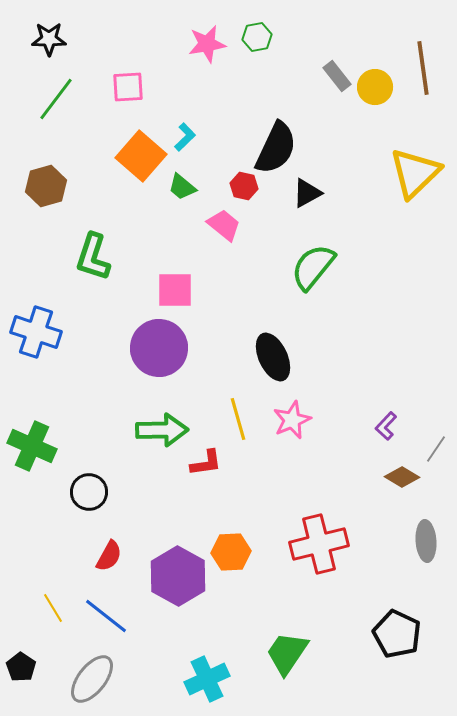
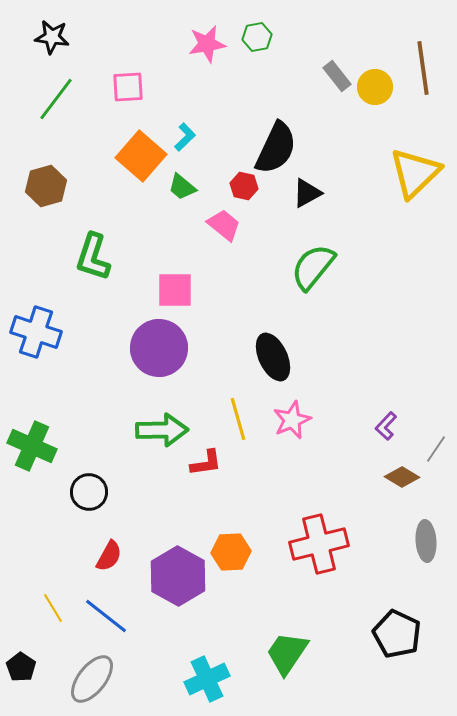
black star at (49, 39): moved 3 px right, 2 px up; rotated 8 degrees clockwise
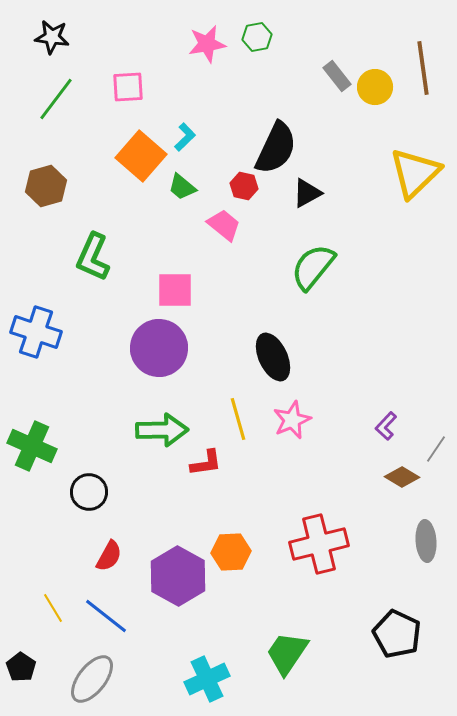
green L-shape at (93, 257): rotated 6 degrees clockwise
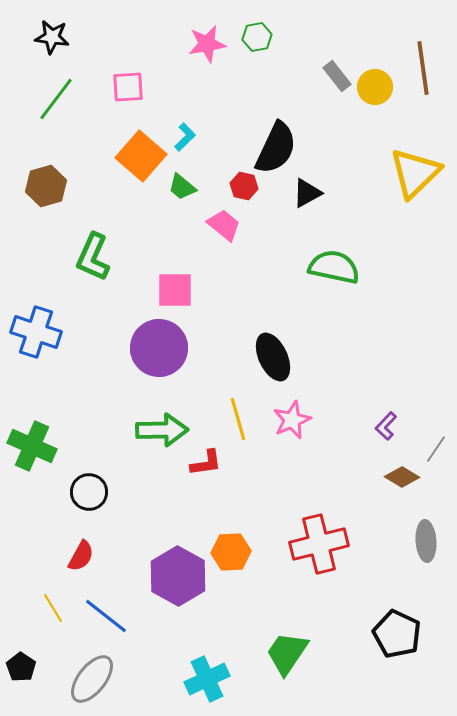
green semicircle at (313, 267): moved 21 px right; rotated 63 degrees clockwise
red semicircle at (109, 556): moved 28 px left
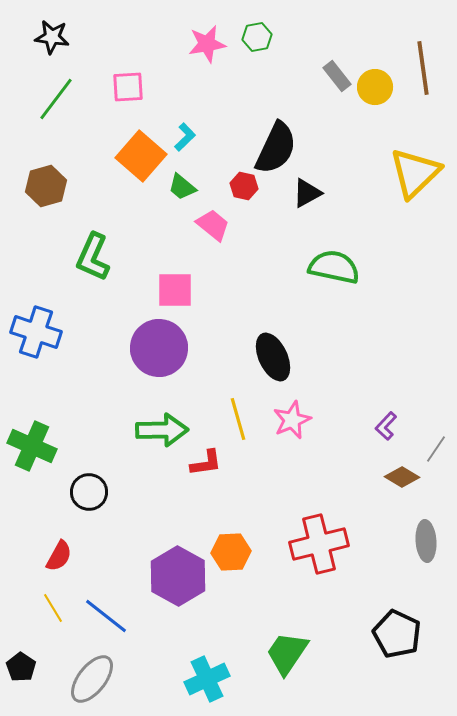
pink trapezoid at (224, 225): moved 11 px left
red semicircle at (81, 556): moved 22 px left
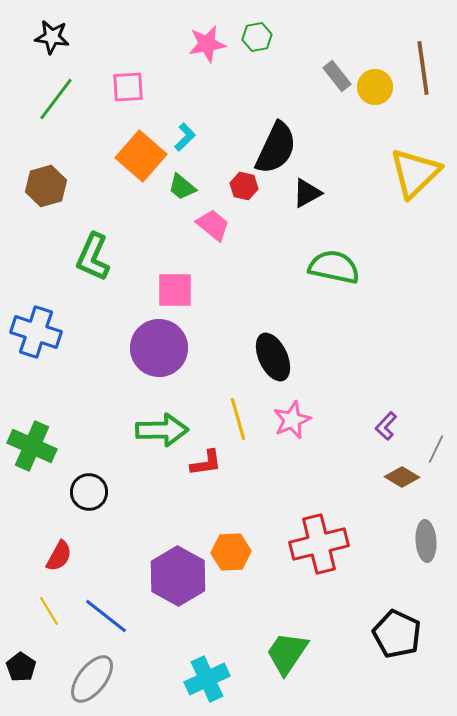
gray line at (436, 449): rotated 8 degrees counterclockwise
yellow line at (53, 608): moved 4 px left, 3 px down
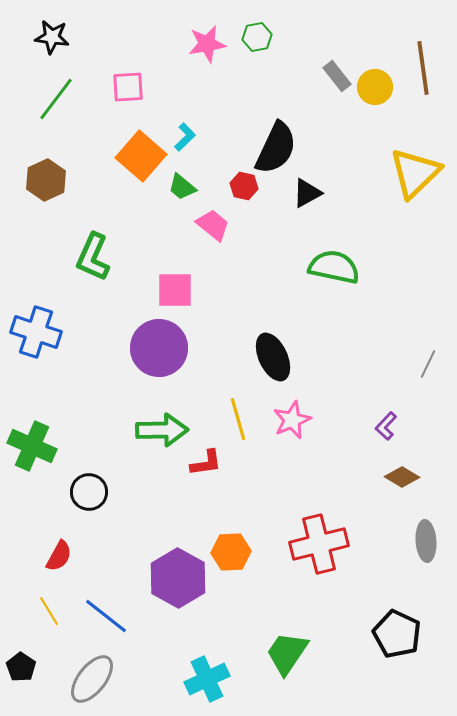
brown hexagon at (46, 186): moved 6 px up; rotated 9 degrees counterclockwise
gray line at (436, 449): moved 8 px left, 85 px up
purple hexagon at (178, 576): moved 2 px down
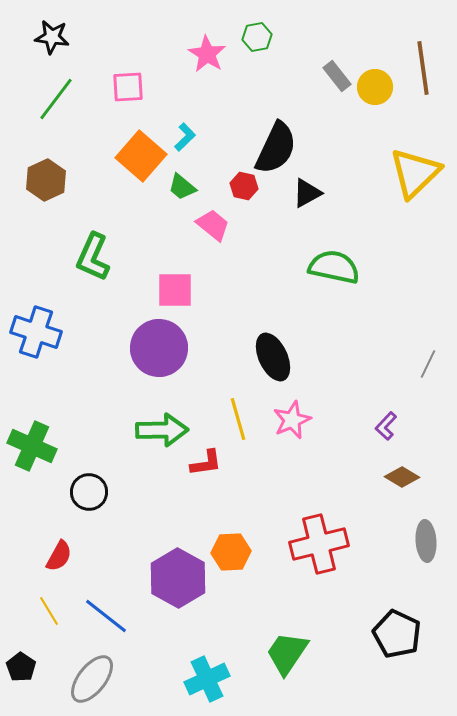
pink star at (207, 44): moved 10 px down; rotated 30 degrees counterclockwise
